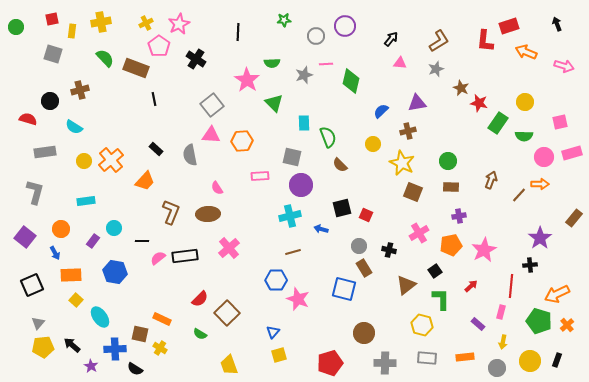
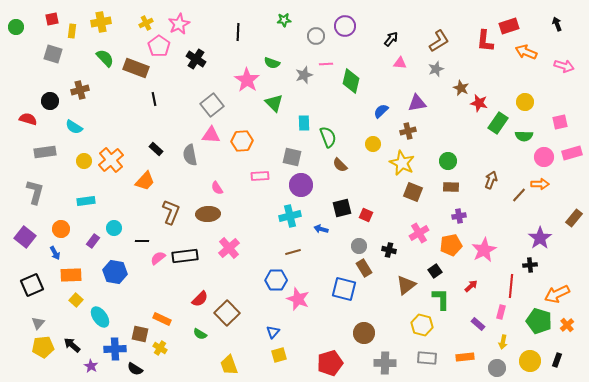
green semicircle at (272, 63): rotated 21 degrees clockwise
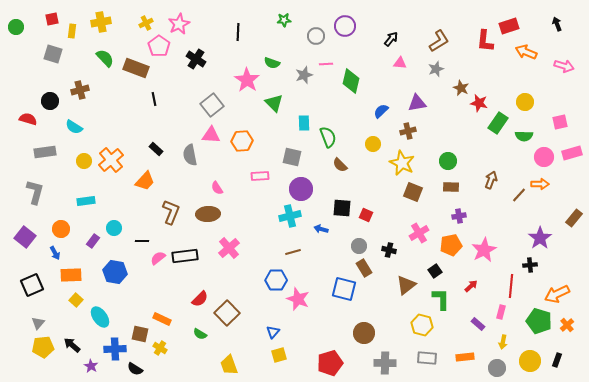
purple circle at (301, 185): moved 4 px down
black square at (342, 208): rotated 18 degrees clockwise
